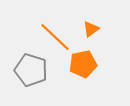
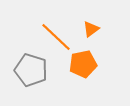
orange line: moved 1 px right
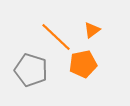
orange triangle: moved 1 px right, 1 px down
